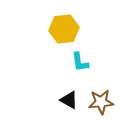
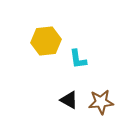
yellow hexagon: moved 18 px left, 12 px down
cyan L-shape: moved 2 px left, 3 px up
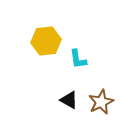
brown star: rotated 20 degrees counterclockwise
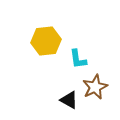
brown star: moved 6 px left, 15 px up
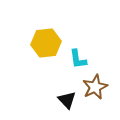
yellow hexagon: moved 2 px down
black triangle: moved 2 px left; rotated 18 degrees clockwise
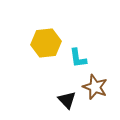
cyan L-shape: moved 1 px up
brown star: rotated 25 degrees counterclockwise
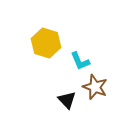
yellow hexagon: rotated 24 degrees clockwise
cyan L-shape: moved 2 px right, 3 px down; rotated 15 degrees counterclockwise
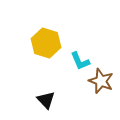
brown star: moved 6 px right, 6 px up
black triangle: moved 21 px left
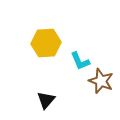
yellow hexagon: rotated 20 degrees counterclockwise
black triangle: rotated 24 degrees clockwise
